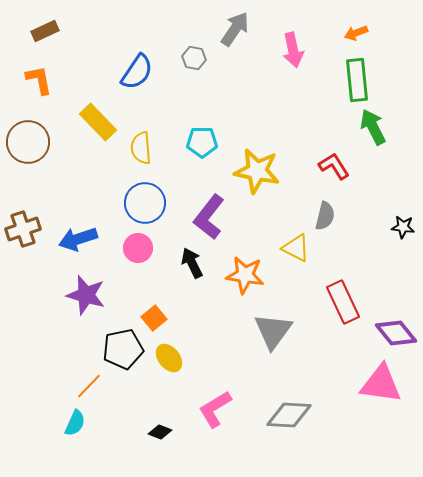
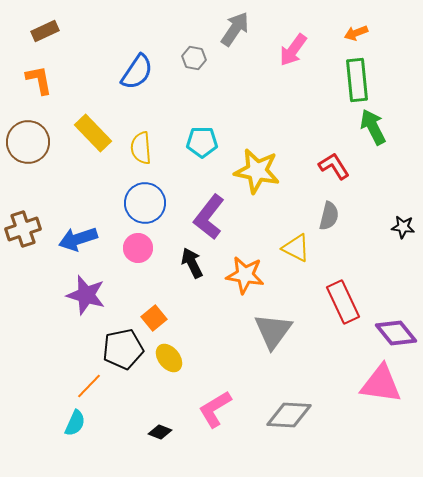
pink arrow: rotated 48 degrees clockwise
yellow rectangle: moved 5 px left, 11 px down
gray semicircle: moved 4 px right
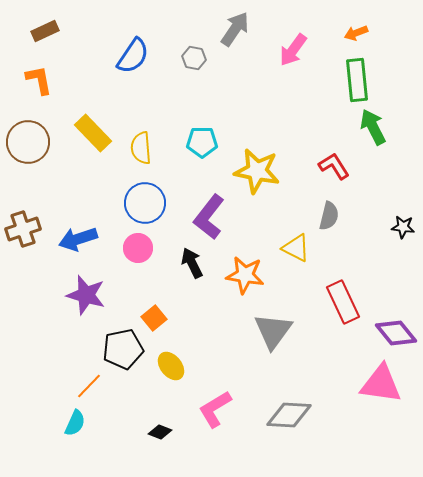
blue semicircle: moved 4 px left, 16 px up
yellow ellipse: moved 2 px right, 8 px down
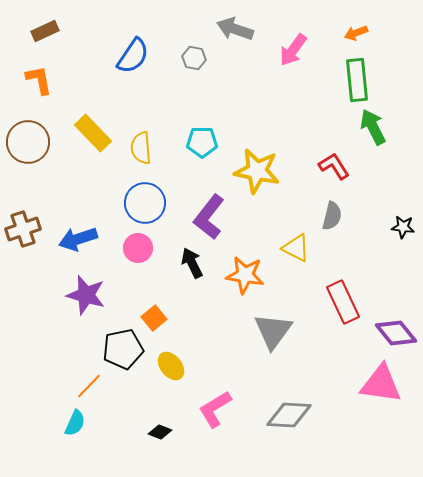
gray arrow: rotated 105 degrees counterclockwise
gray semicircle: moved 3 px right
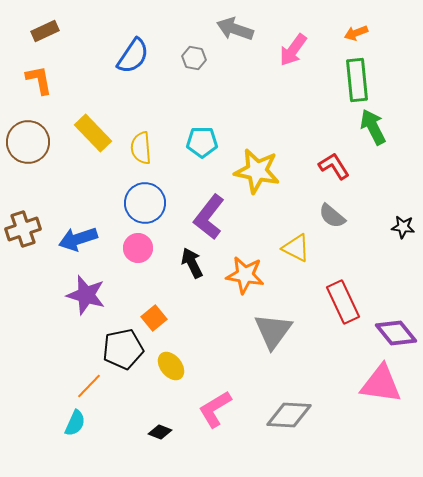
gray semicircle: rotated 116 degrees clockwise
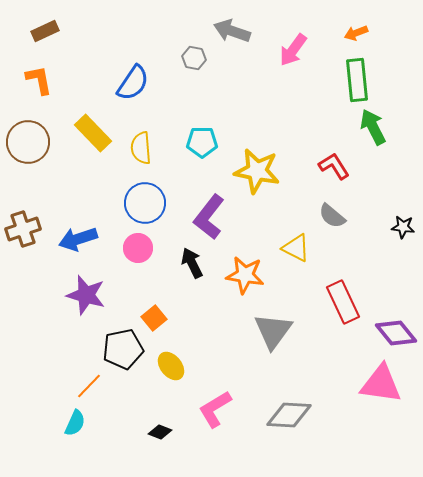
gray arrow: moved 3 px left, 2 px down
blue semicircle: moved 27 px down
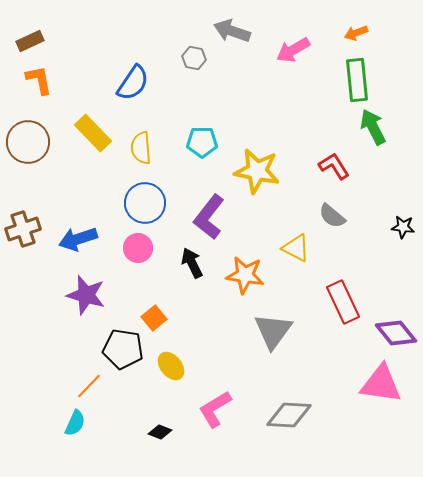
brown rectangle: moved 15 px left, 10 px down
pink arrow: rotated 24 degrees clockwise
black pentagon: rotated 21 degrees clockwise
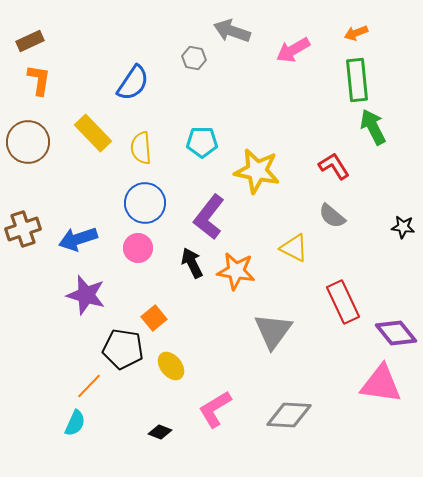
orange L-shape: rotated 20 degrees clockwise
yellow triangle: moved 2 px left
orange star: moved 9 px left, 4 px up
